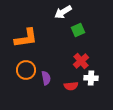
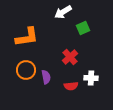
green square: moved 5 px right, 2 px up
orange L-shape: moved 1 px right, 1 px up
red cross: moved 11 px left, 4 px up
purple semicircle: moved 1 px up
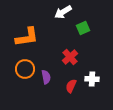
orange circle: moved 1 px left, 1 px up
white cross: moved 1 px right, 1 px down
red semicircle: rotated 120 degrees clockwise
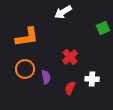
green square: moved 20 px right
red semicircle: moved 1 px left, 2 px down
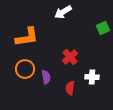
white cross: moved 2 px up
red semicircle: rotated 16 degrees counterclockwise
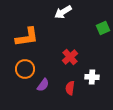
purple semicircle: moved 3 px left, 8 px down; rotated 48 degrees clockwise
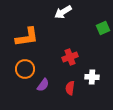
red cross: rotated 21 degrees clockwise
